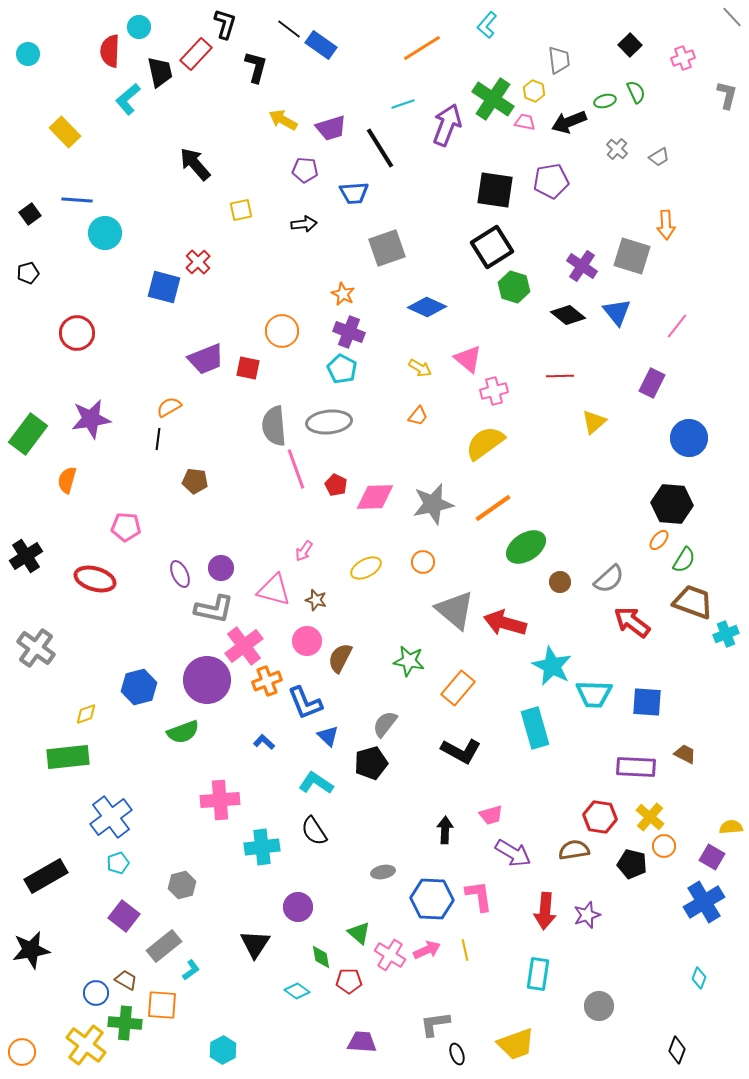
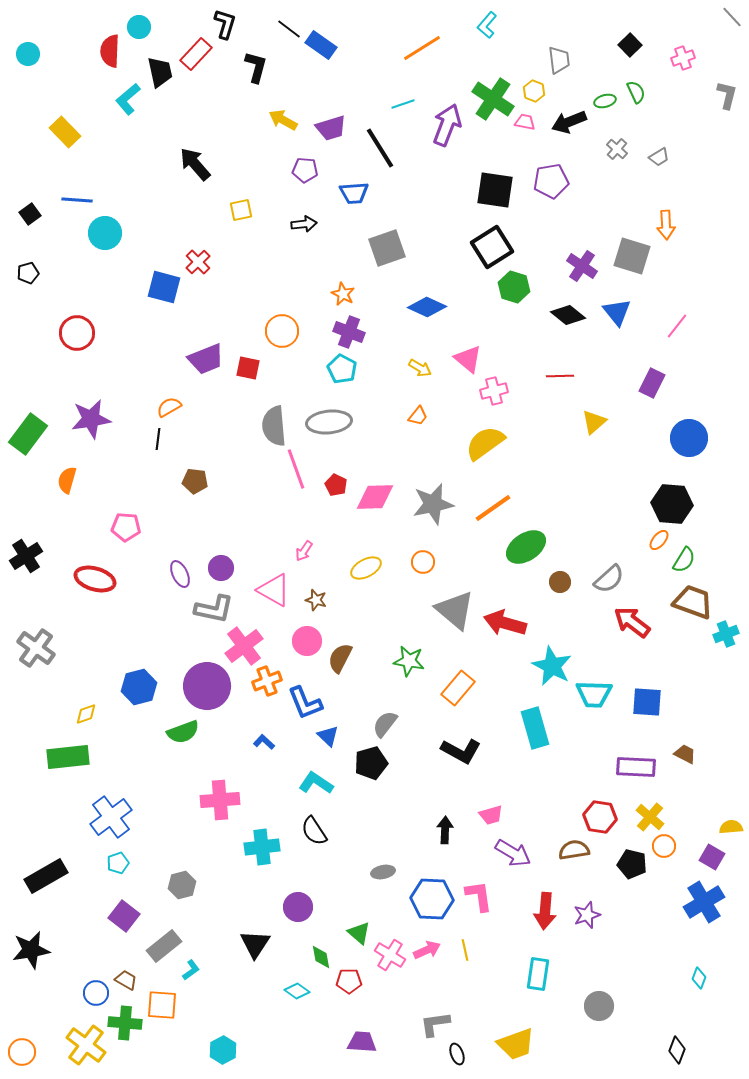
pink triangle at (274, 590): rotated 15 degrees clockwise
purple circle at (207, 680): moved 6 px down
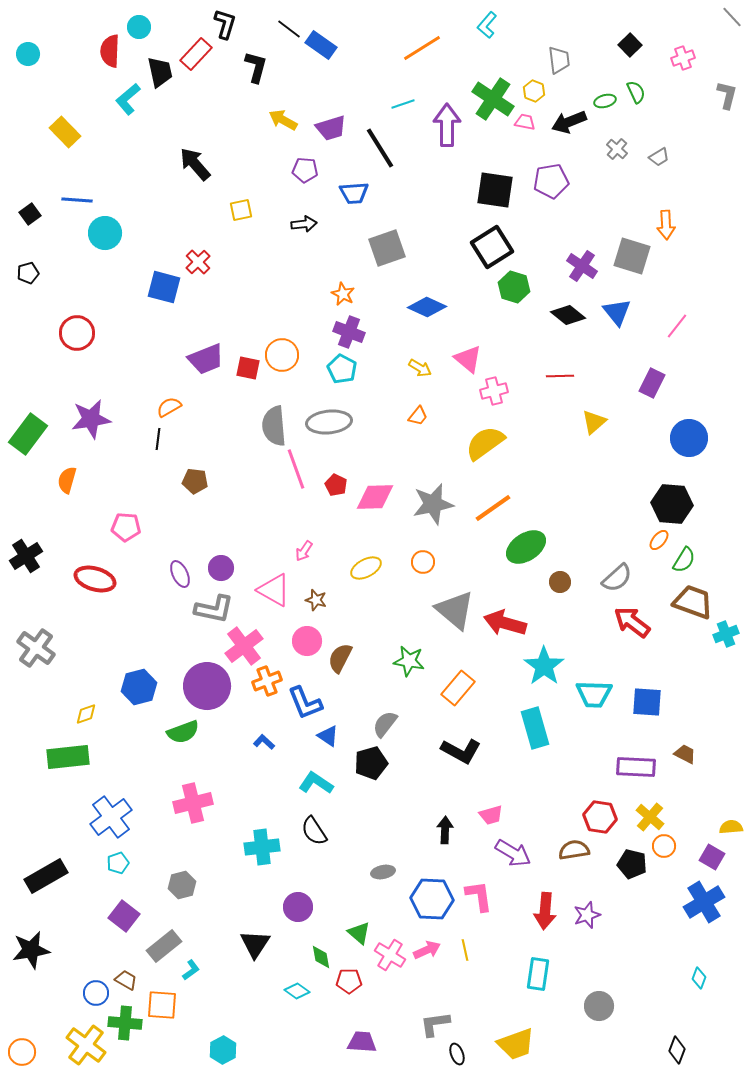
purple arrow at (447, 125): rotated 21 degrees counterclockwise
orange circle at (282, 331): moved 24 px down
gray semicircle at (609, 579): moved 8 px right, 1 px up
cyan star at (552, 666): moved 8 px left; rotated 9 degrees clockwise
blue triangle at (328, 736): rotated 10 degrees counterclockwise
pink cross at (220, 800): moved 27 px left, 3 px down; rotated 9 degrees counterclockwise
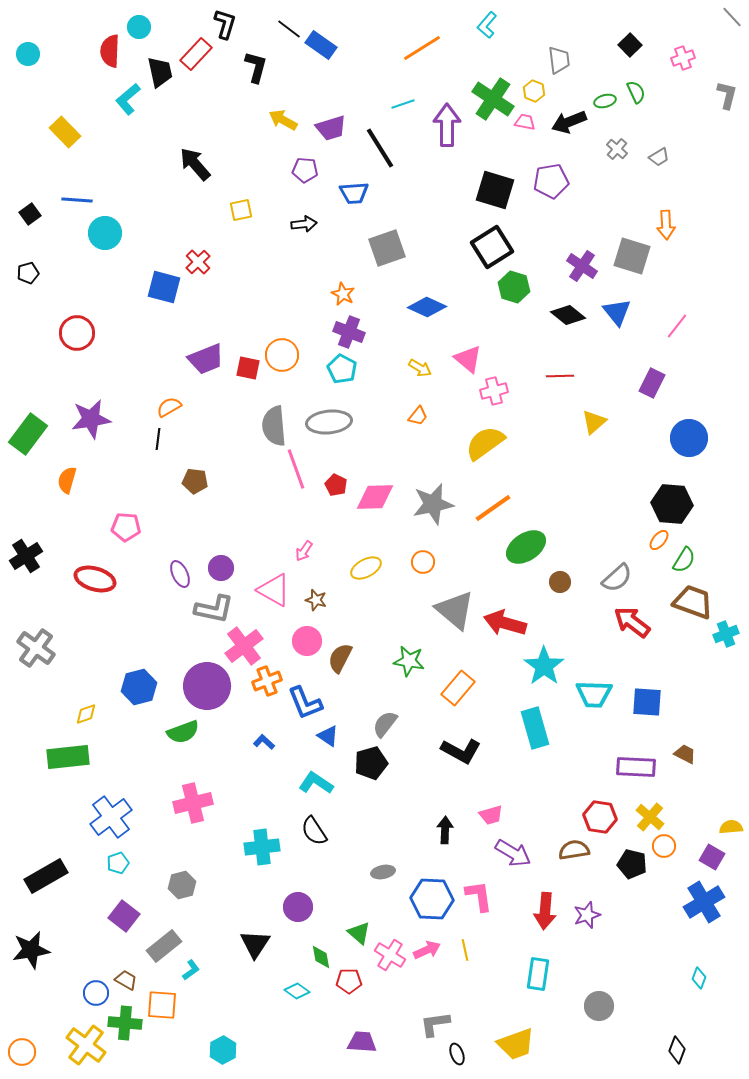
black square at (495, 190): rotated 9 degrees clockwise
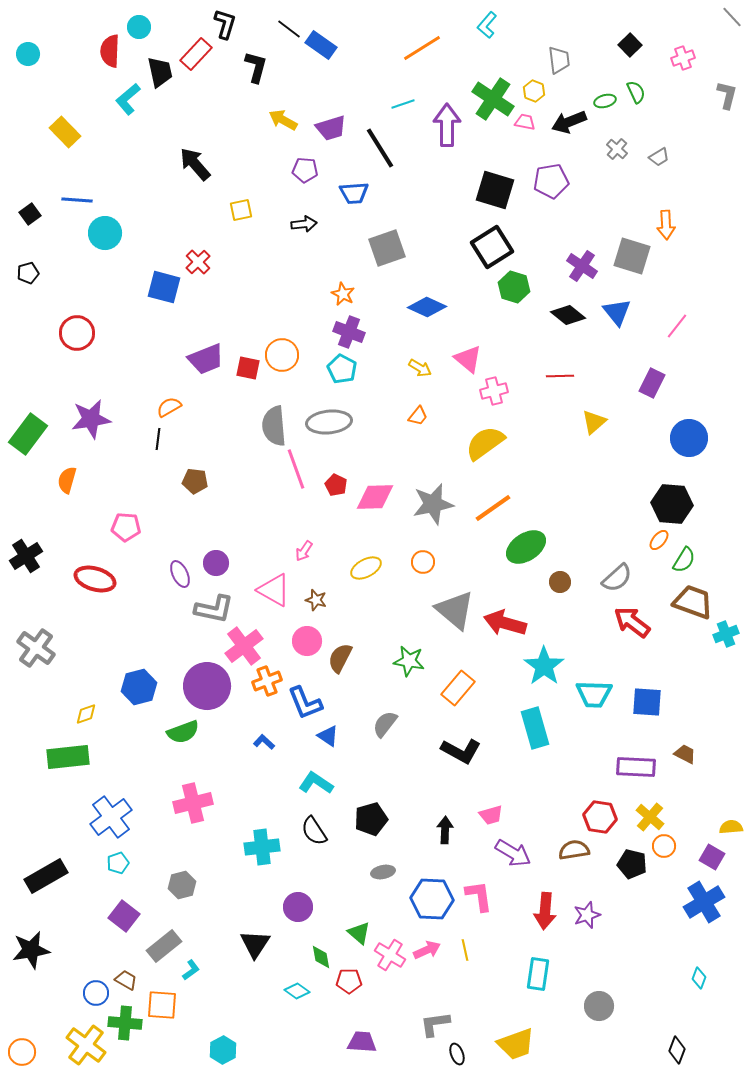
purple circle at (221, 568): moved 5 px left, 5 px up
black pentagon at (371, 763): moved 56 px down
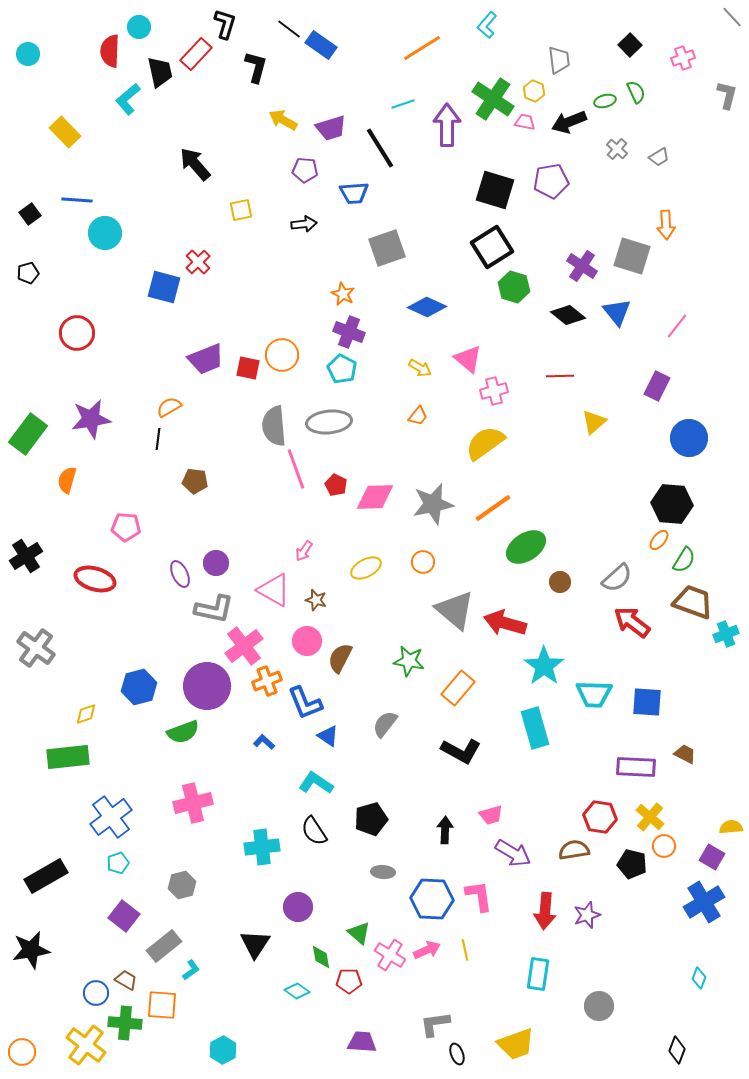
purple rectangle at (652, 383): moved 5 px right, 3 px down
gray ellipse at (383, 872): rotated 15 degrees clockwise
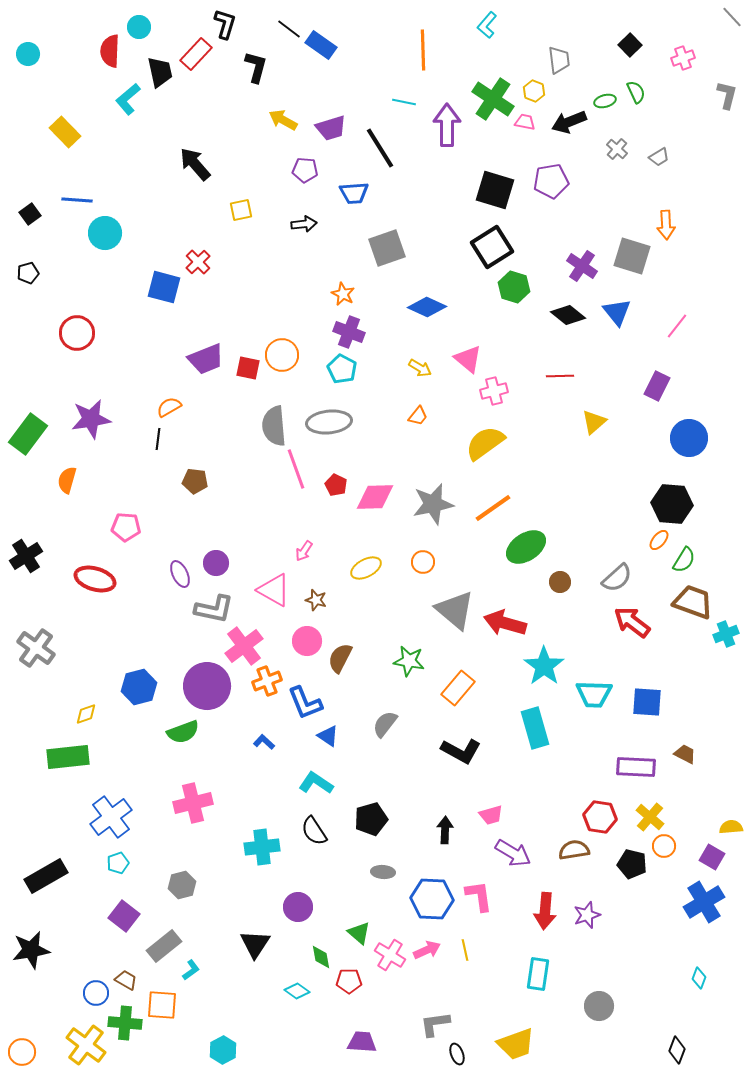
orange line at (422, 48): moved 1 px right, 2 px down; rotated 60 degrees counterclockwise
cyan line at (403, 104): moved 1 px right, 2 px up; rotated 30 degrees clockwise
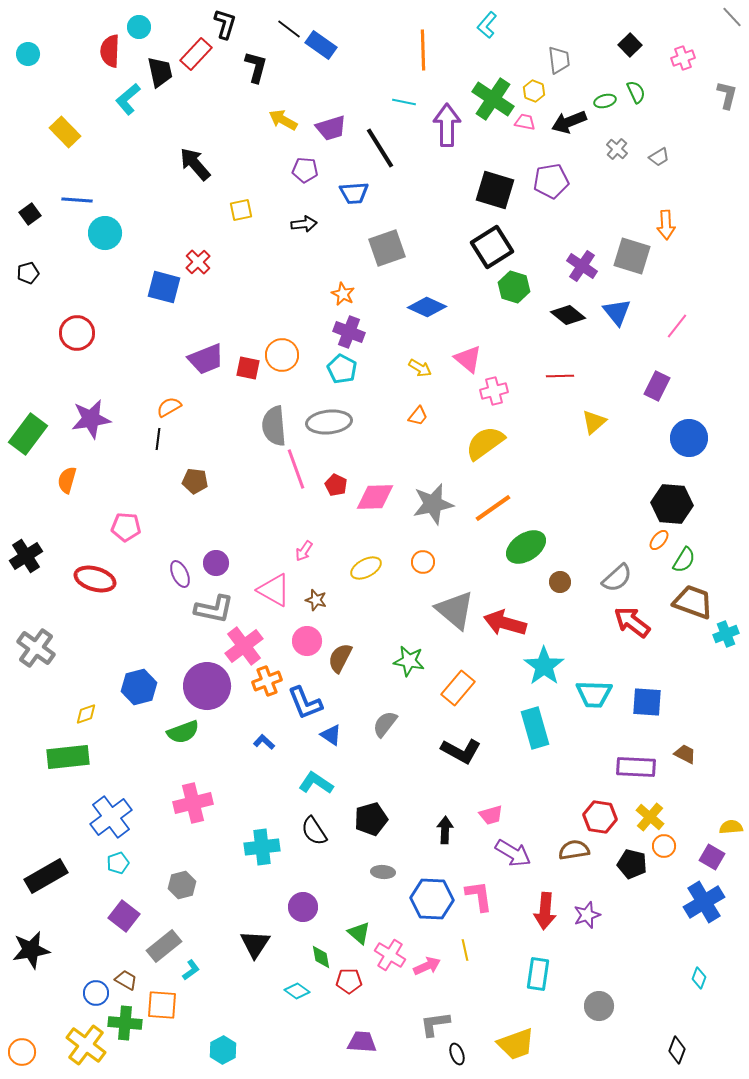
blue triangle at (328, 736): moved 3 px right, 1 px up
purple circle at (298, 907): moved 5 px right
pink arrow at (427, 950): moved 16 px down
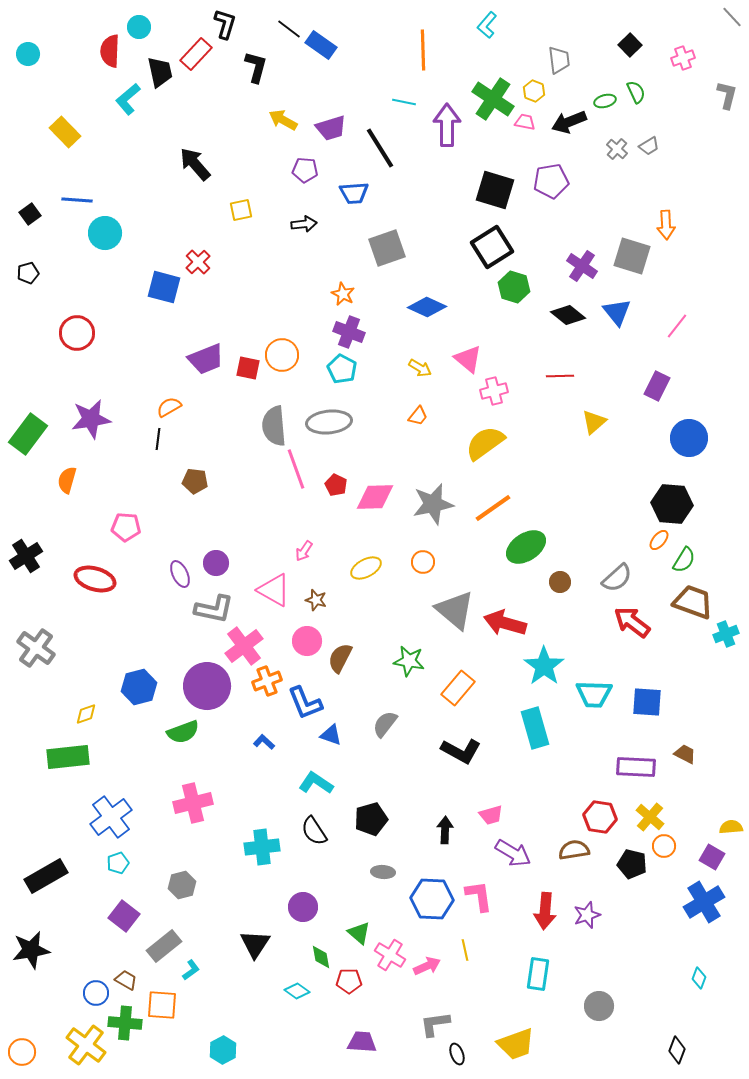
gray trapezoid at (659, 157): moved 10 px left, 11 px up
blue triangle at (331, 735): rotated 15 degrees counterclockwise
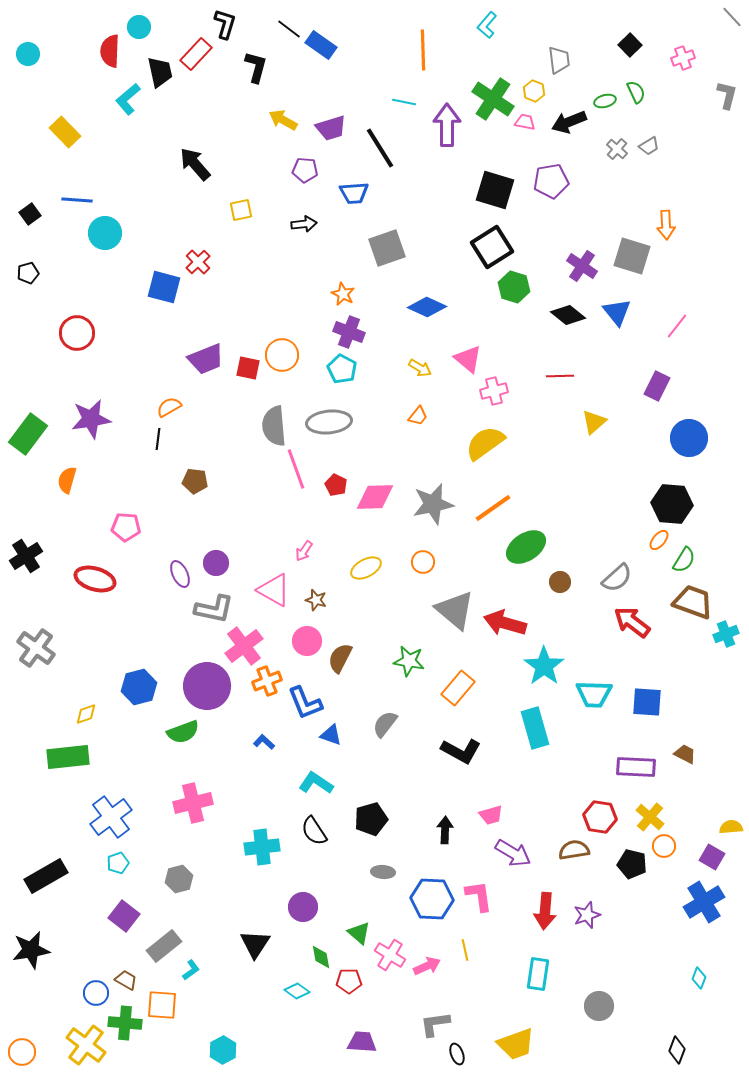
gray hexagon at (182, 885): moved 3 px left, 6 px up
